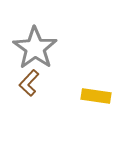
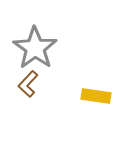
brown L-shape: moved 1 px left, 1 px down
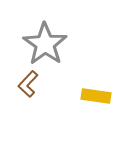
gray star: moved 10 px right, 4 px up
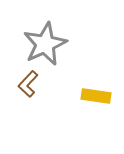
gray star: rotated 12 degrees clockwise
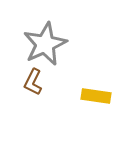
brown L-shape: moved 5 px right, 2 px up; rotated 16 degrees counterclockwise
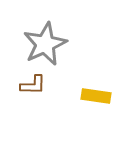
brown L-shape: moved 3 px down; rotated 116 degrees counterclockwise
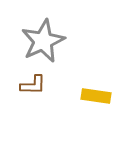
gray star: moved 2 px left, 3 px up
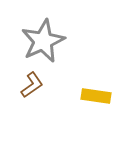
brown L-shape: moved 1 px left; rotated 36 degrees counterclockwise
